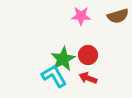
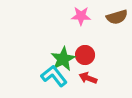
brown semicircle: moved 1 px left, 1 px down
red circle: moved 3 px left
cyan L-shape: rotated 8 degrees counterclockwise
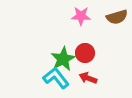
red circle: moved 2 px up
cyan L-shape: moved 2 px right, 2 px down
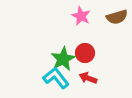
pink star: rotated 24 degrees clockwise
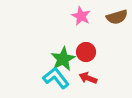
red circle: moved 1 px right, 1 px up
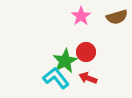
pink star: rotated 12 degrees clockwise
green star: moved 2 px right, 2 px down
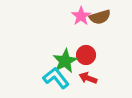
brown semicircle: moved 17 px left
red circle: moved 3 px down
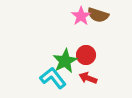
brown semicircle: moved 2 px left, 2 px up; rotated 35 degrees clockwise
cyan L-shape: moved 3 px left
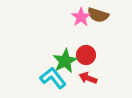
pink star: moved 1 px down
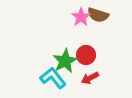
red arrow: moved 2 px right; rotated 48 degrees counterclockwise
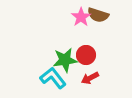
green star: moved 1 px up; rotated 20 degrees clockwise
